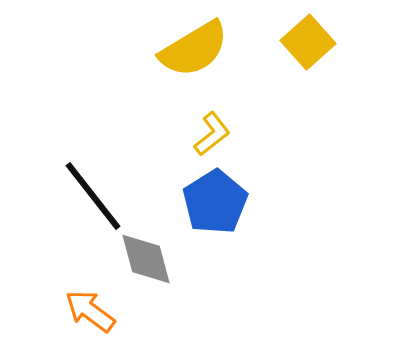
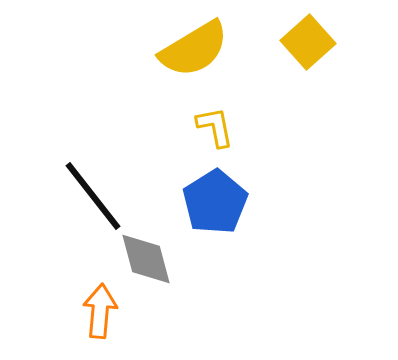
yellow L-shape: moved 3 px right, 7 px up; rotated 63 degrees counterclockwise
orange arrow: moved 10 px right; rotated 58 degrees clockwise
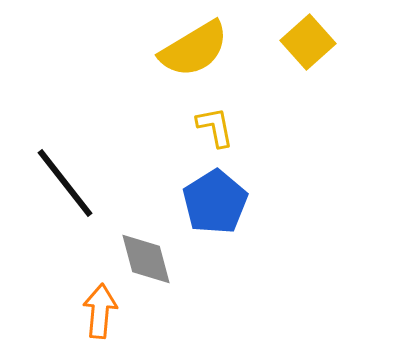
black line: moved 28 px left, 13 px up
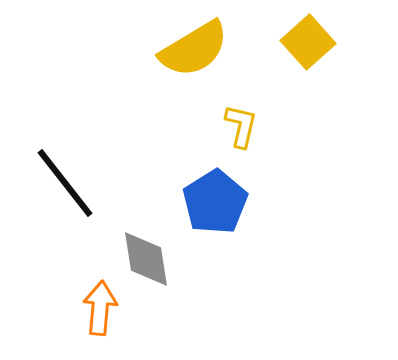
yellow L-shape: moved 26 px right, 1 px up; rotated 24 degrees clockwise
gray diamond: rotated 6 degrees clockwise
orange arrow: moved 3 px up
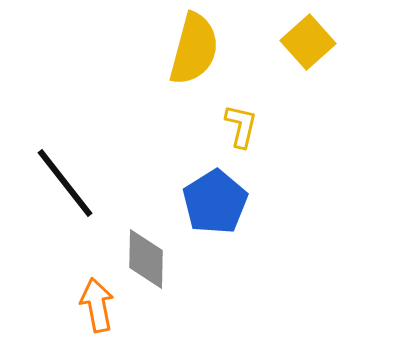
yellow semicircle: rotated 44 degrees counterclockwise
gray diamond: rotated 10 degrees clockwise
orange arrow: moved 3 px left, 3 px up; rotated 16 degrees counterclockwise
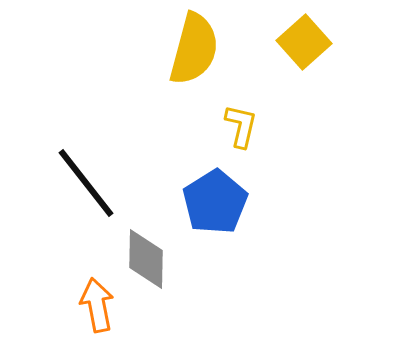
yellow square: moved 4 px left
black line: moved 21 px right
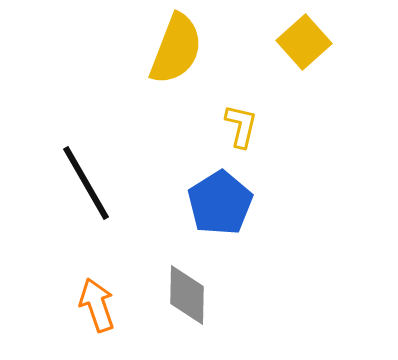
yellow semicircle: moved 18 px left; rotated 6 degrees clockwise
black line: rotated 8 degrees clockwise
blue pentagon: moved 5 px right, 1 px down
gray diamond: moved 41 px right, 36 px down
orange arrow: rotated 8 degrees counterclockwise
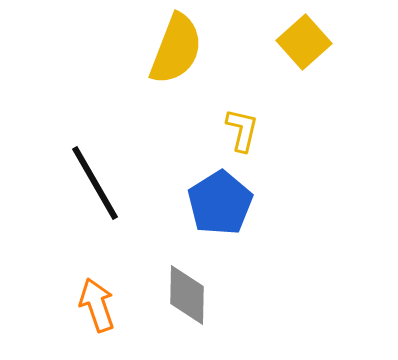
yellow L-shape: moved 1 px right, 4 px down
black line: moved 9 px right
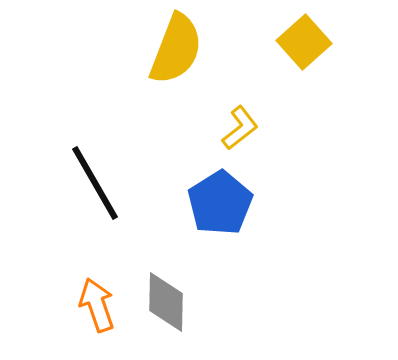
yellow L-shape: moved 2 px left, 2 px up; rotated 39 degrees clockwise
gray diamond: moved 21 px left, 7 px down
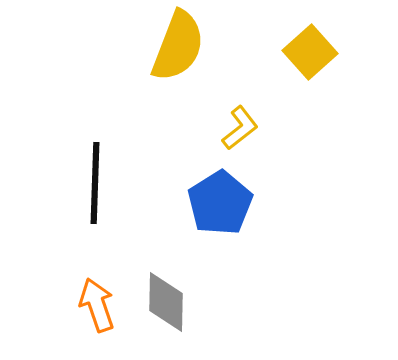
yellow square: moved 6 px right, 10 px down
yellow semicircle: moved 2 px right, 3 px up
black line: rotated 32 degrees clockwise
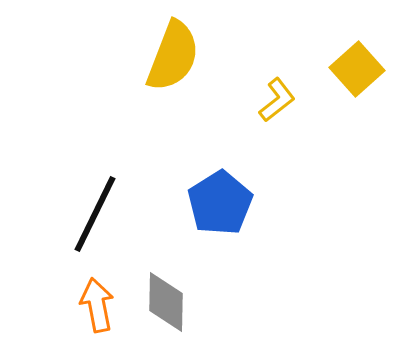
yellow semicircle: moved 5 px left, 10 px down
yellow square: moved 47 px right, 17 px down
yellow L-shape: moved 37 px right, 28 px up
black line: moved 31 px down; rotated 24 degrees clockwise
orange arrow: rotated 8 degrees clockwise
